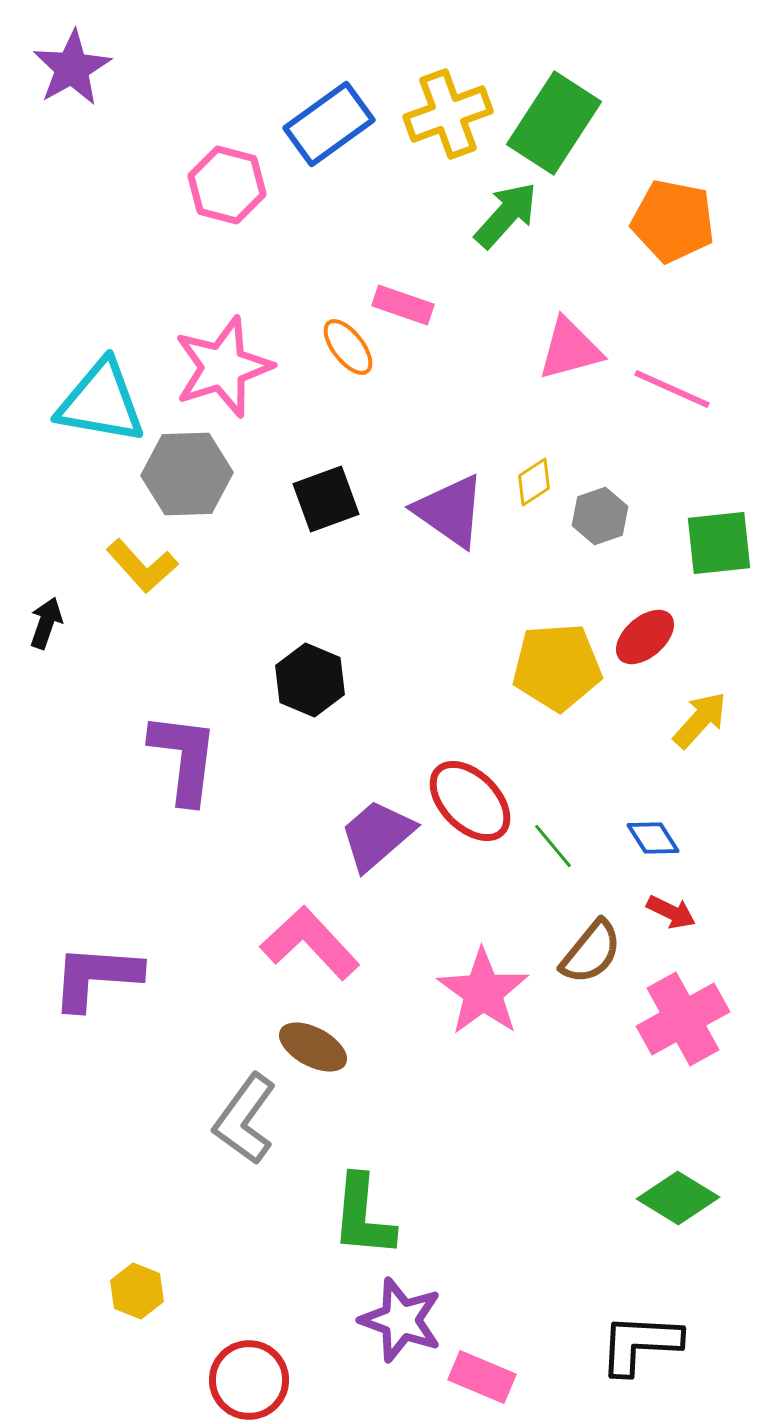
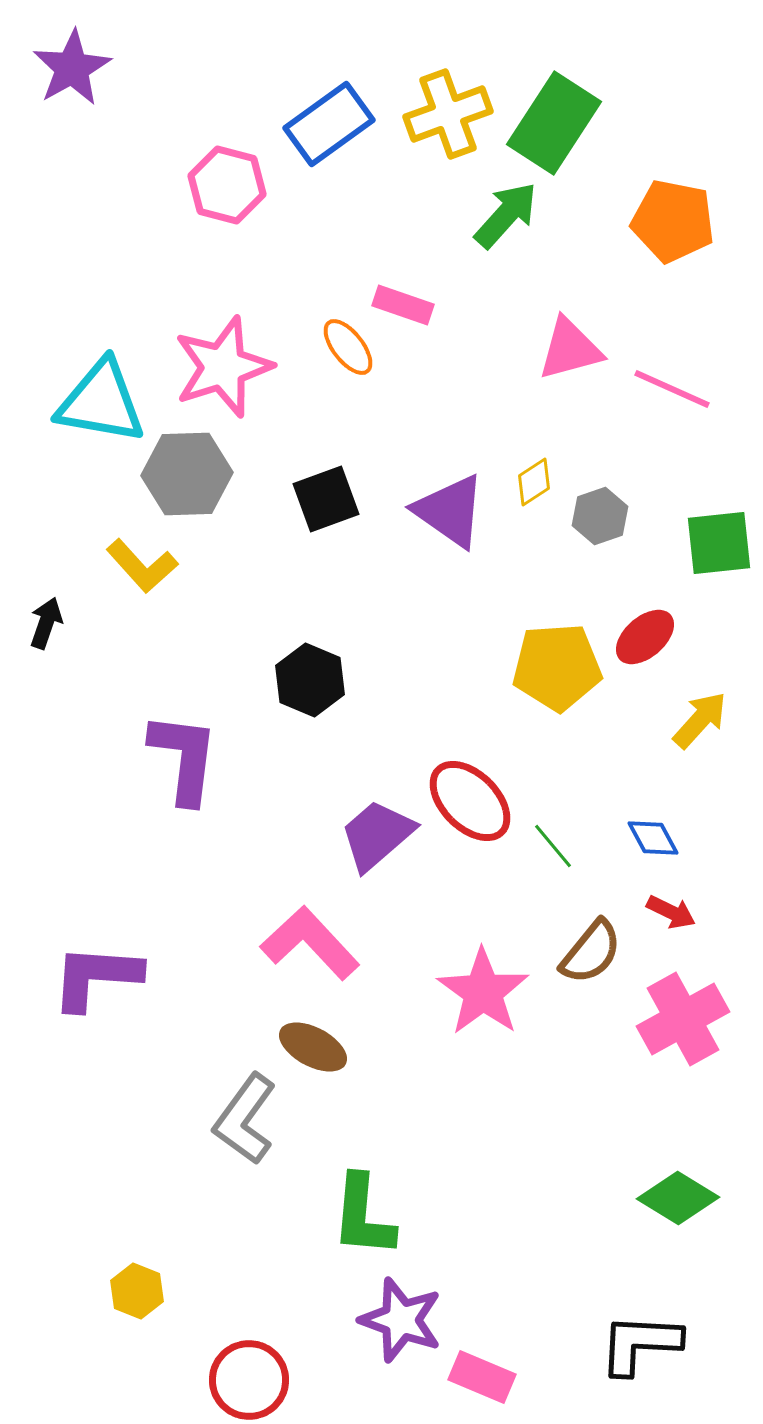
blue diamond at (653, 838): rotated 4 degrees clockwise
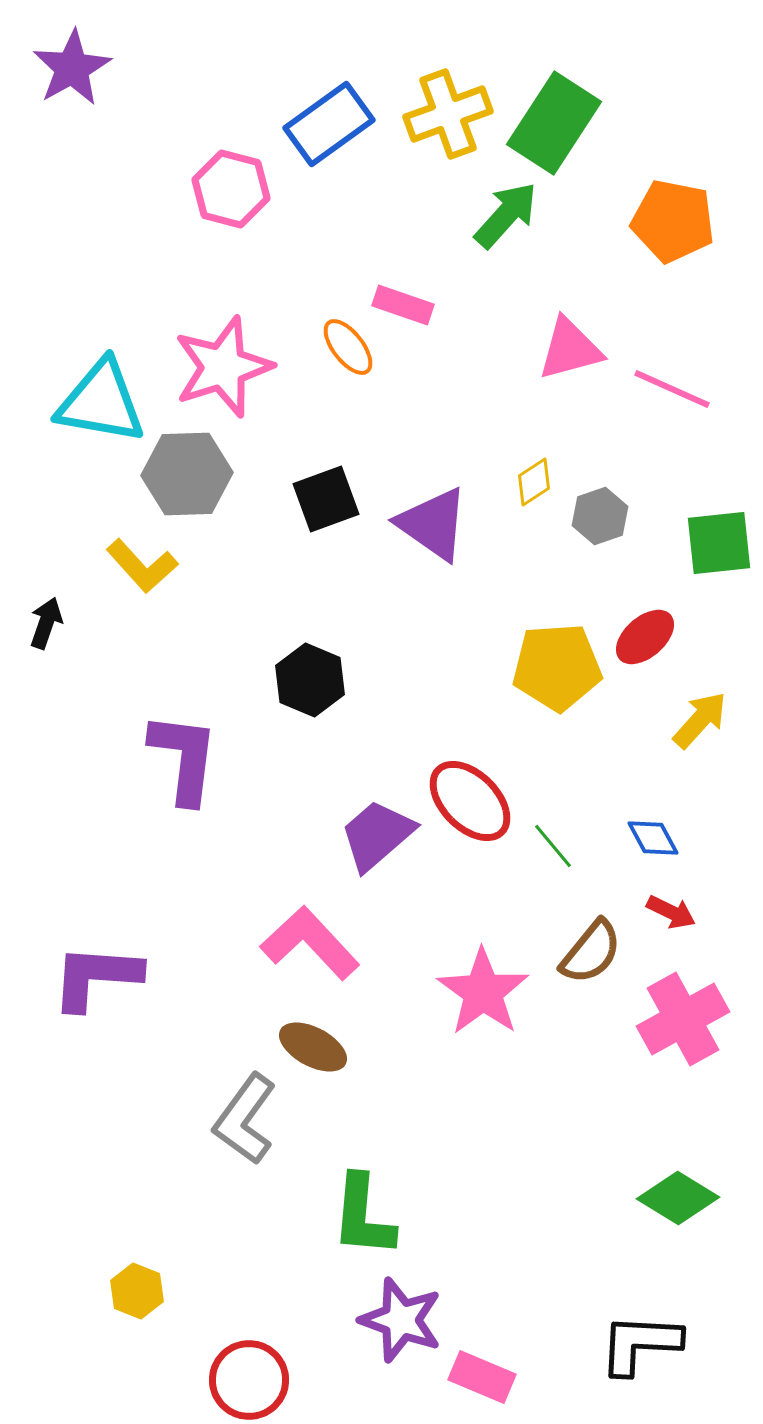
pink hexagon at (227, 185): moved 4 px right, 4 px down
purple triangle at (450, 511): moved 17 px left, 13 px down
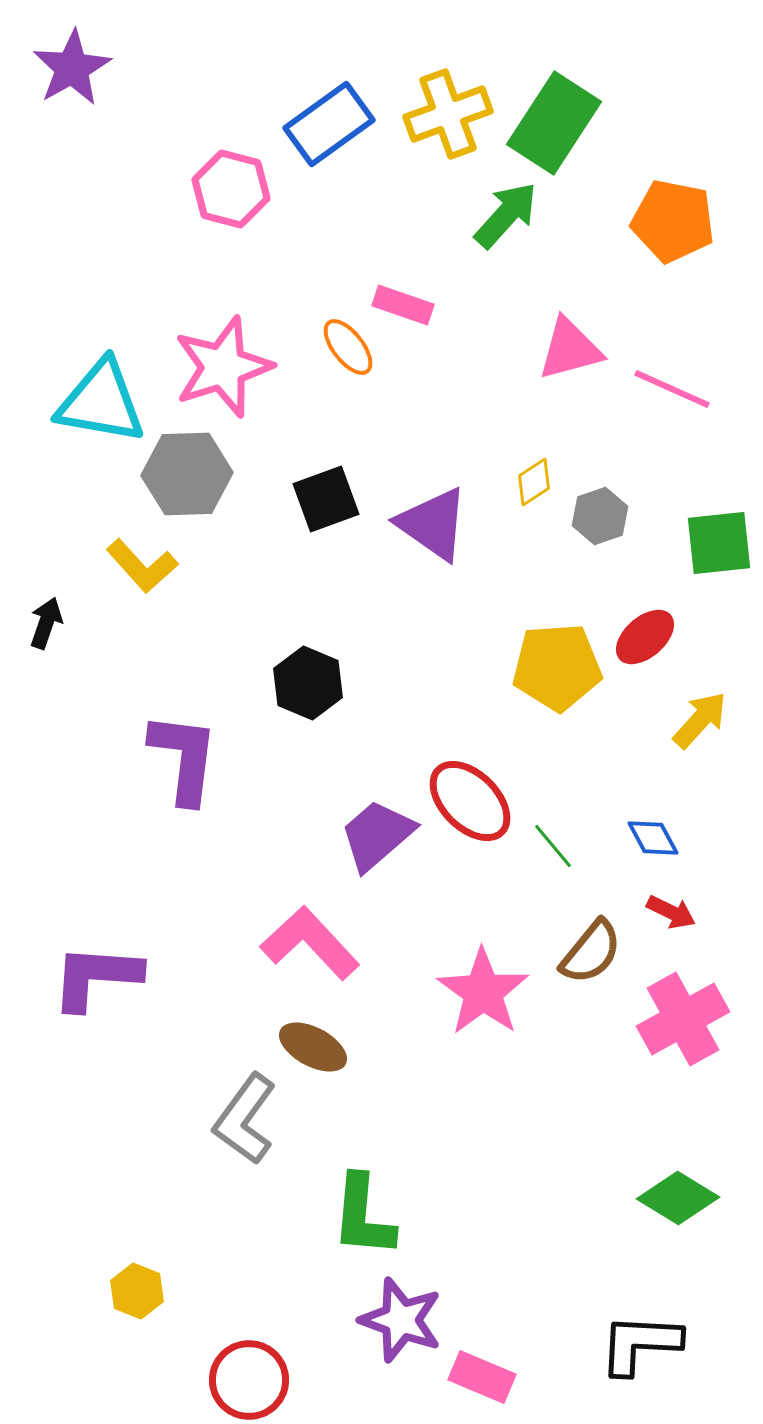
black hexagon at (310, 680): moved 2 px left, 3 px down
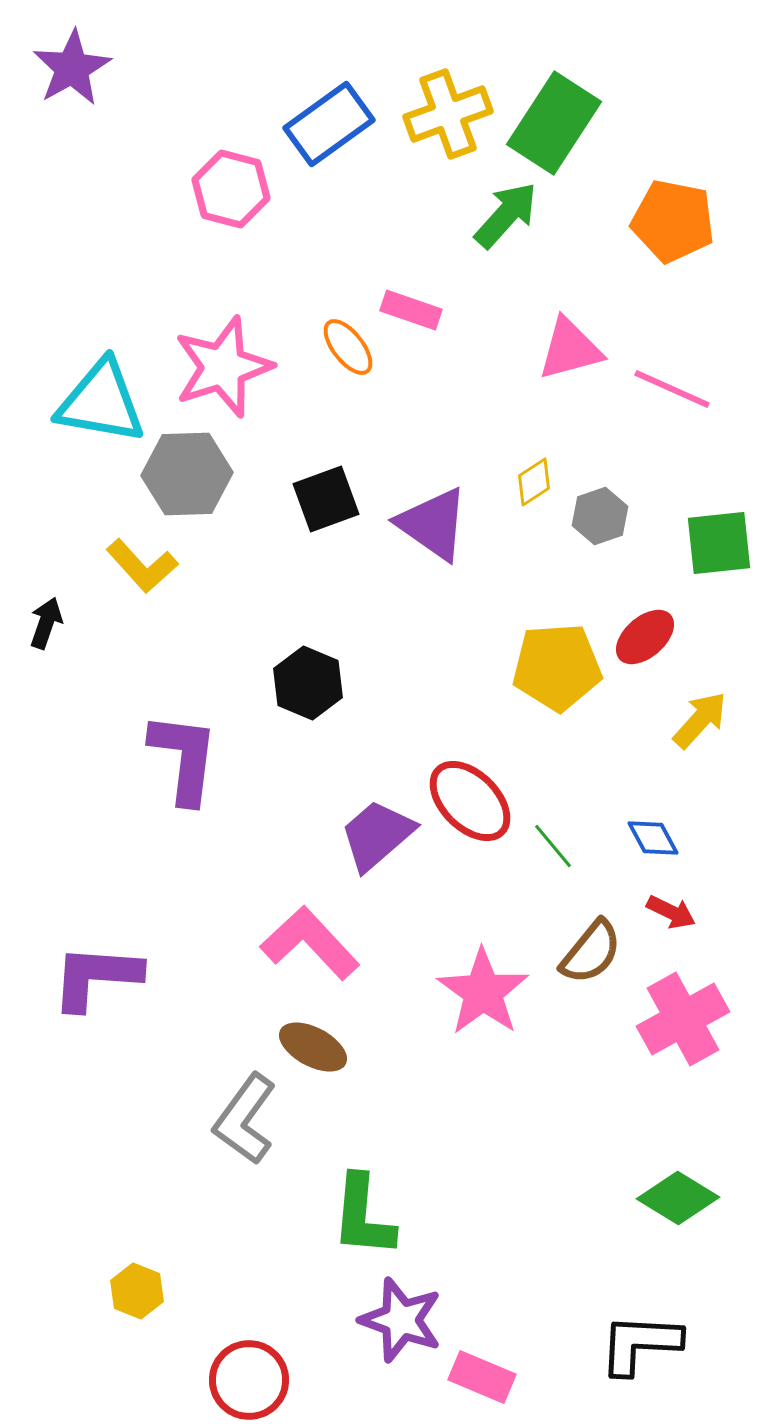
pink rectangle at (403, 305): moved 8 px right, 5 px down
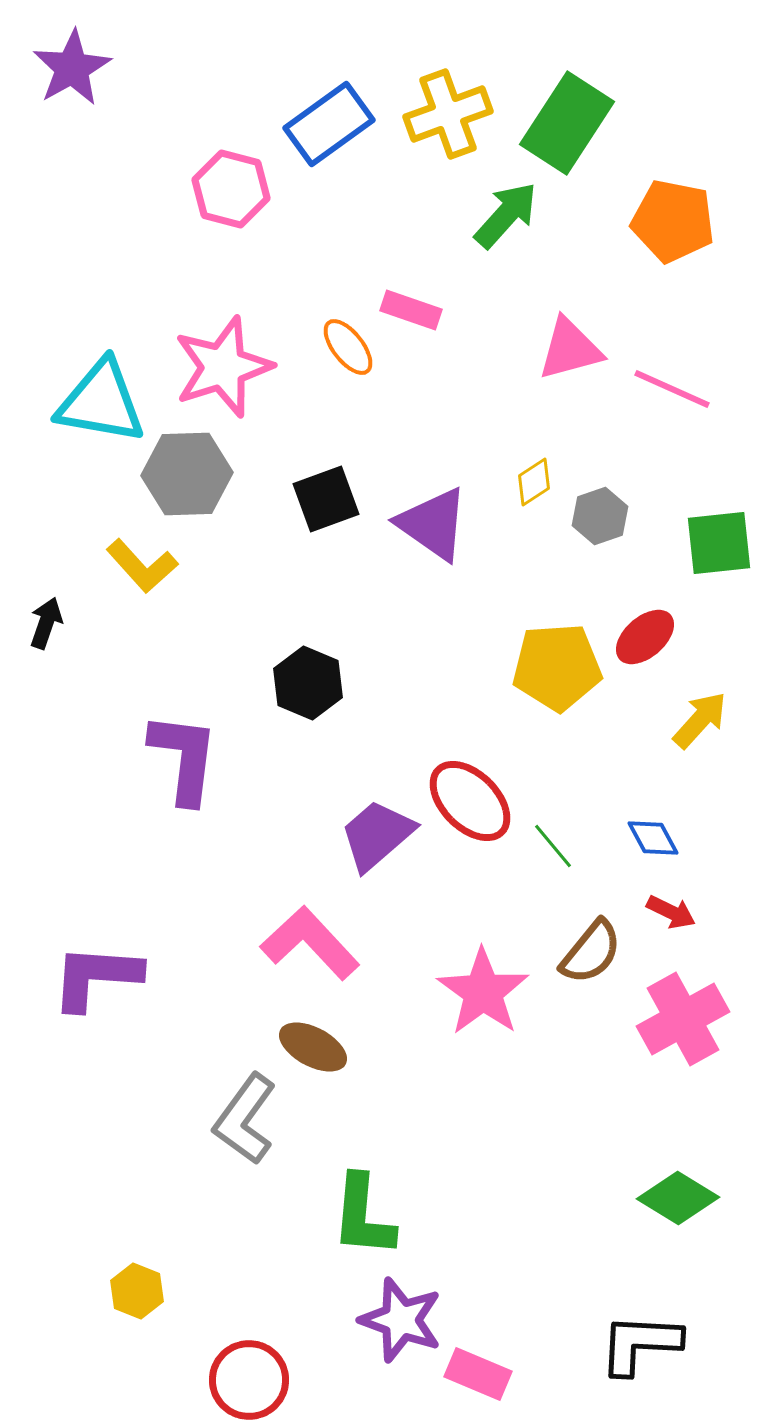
green rectangle at (554, 123): moved 13 px right
pink rectangle at (482, 1377): moved 4 px left, 3 px up
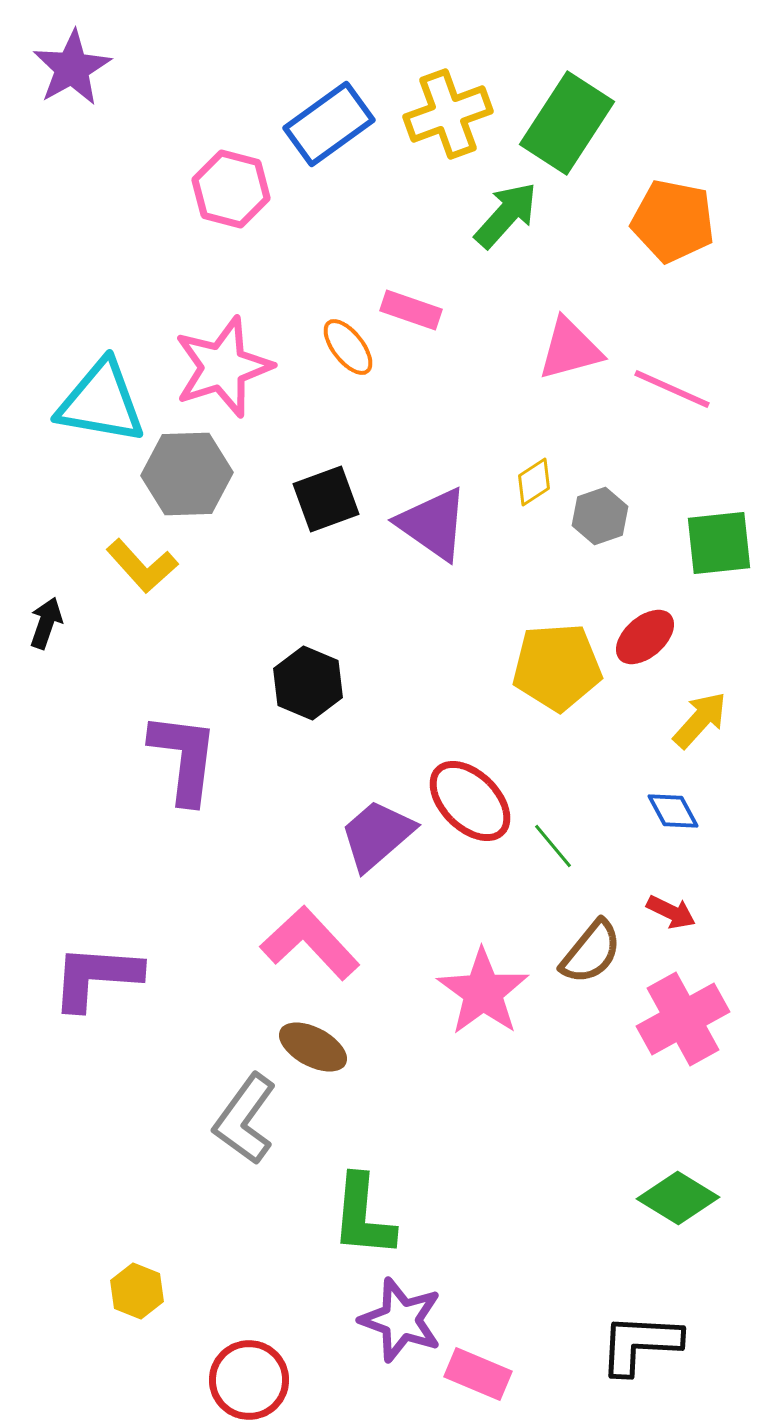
blue diamond at (653, 838): moved 20 px right, 27 px up
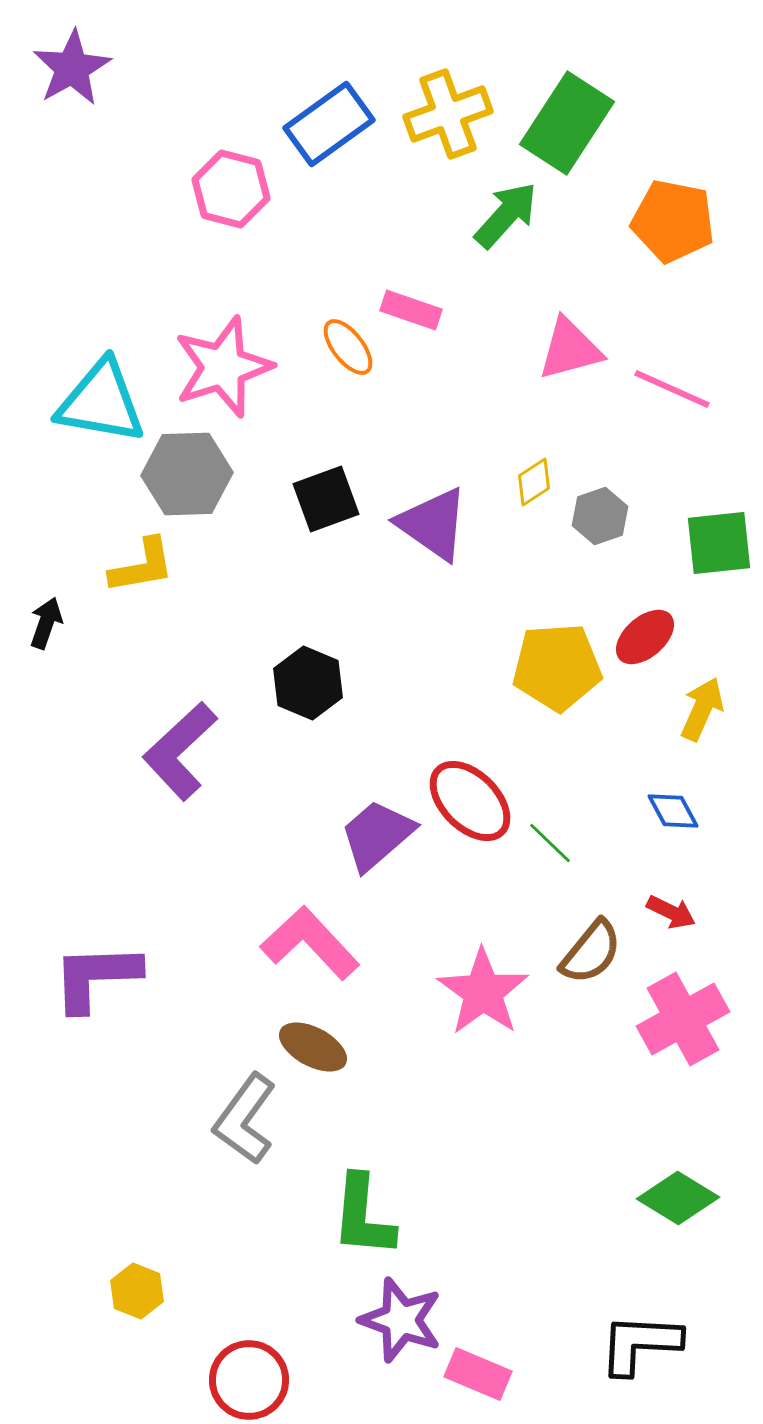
yellow L-shape at (142, 566): rotated 58 degrees counterclockwise
yellow arrow at (700, 720): moved 2 px right, 11 px up; rotated 18 degrees counterclockwise
purple L-shape at (184, 758): moved 4 px left, 7 px up; rotated 140 degrees counterclockwise
green line at (553, 846): moved 3 px left, 3 px up; rotated 6 degrees counterclockwise
purple L-shape at (96, 977): rotated 6 degrees counterclockwise
